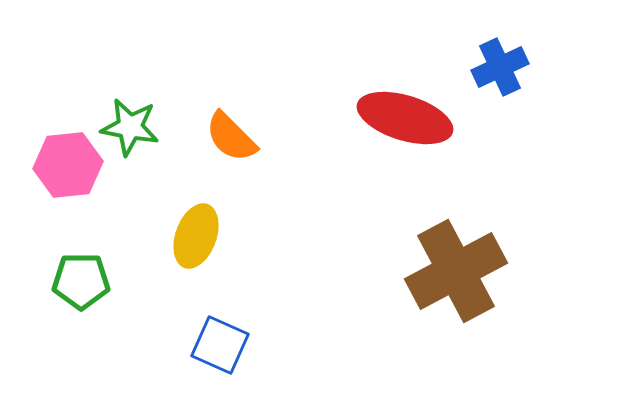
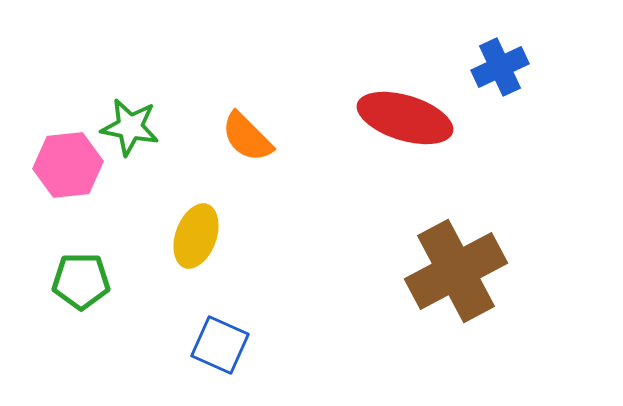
orange semicircle: moved 16 px right
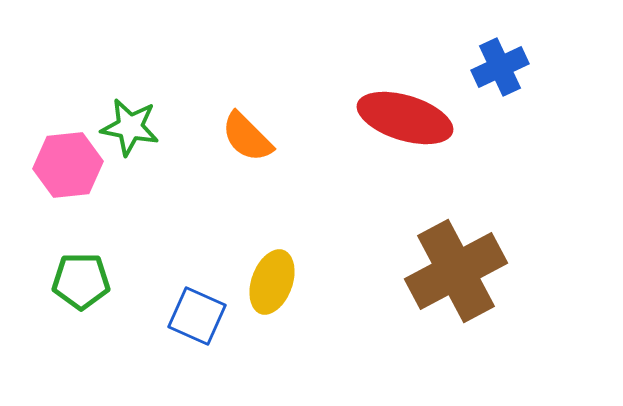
yellow ellipse: moved 76 px right, 46 px down
blue square: moved 23 px left, 29 px up
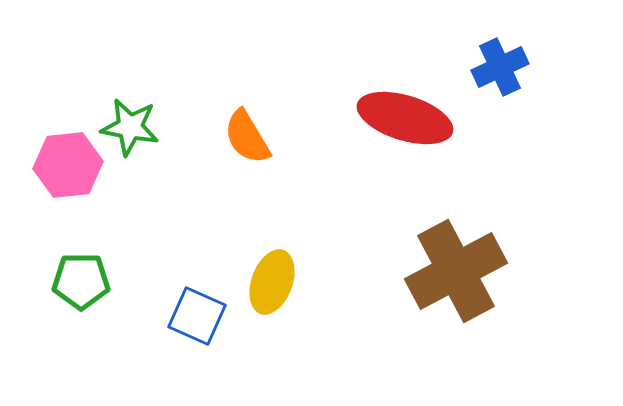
orange semicircle: rotated 14 degrees clockwise
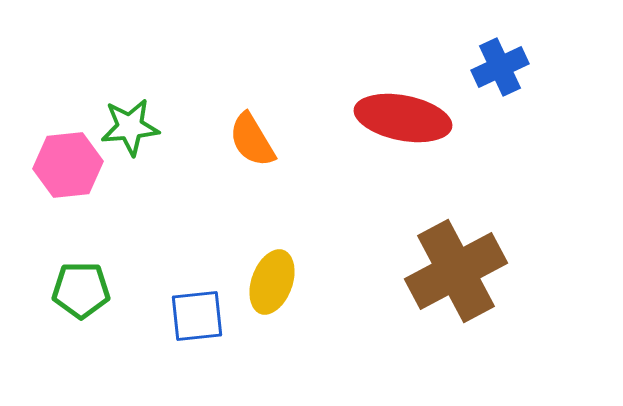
red ellipse: moved 2 px left; rotated 6 degrees counterclockwise
green star: rotated 16 degrees counterclockwise
orange semicircle: moved 5 px right, 3 px down
green pentagon: moved 9 px down
blue square: rotated 30 degrees counterclockwise
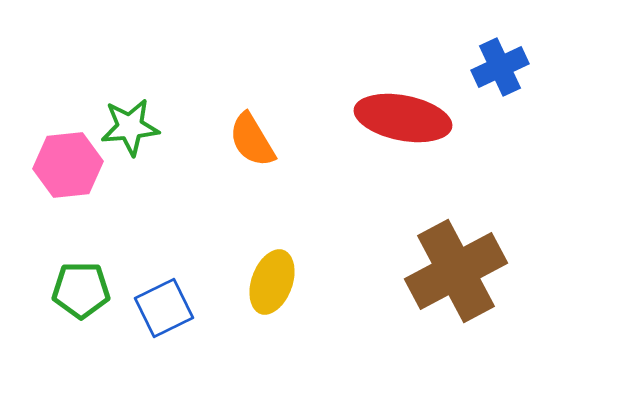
blue square: moved 33 px left, 8 px up; rotated 20 degrees counterclockwise
